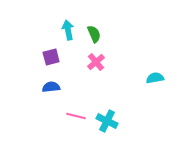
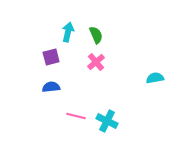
cyan arrow: moved 2 px down; rotated 24 degrees clockwise
green semicircle: moved 2 px right, 1 px down
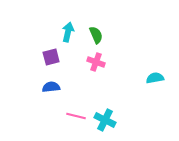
pink cross: rotated 30 degrees counterclockwise
cyan cross: moved 2 px left, 1 px up
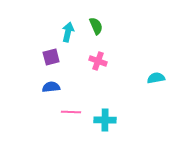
green semicircle: moved 9 px up
pink cross: moved 2 px right, 1 px up
cyan semicircle: moved 1 px right
pink line: moved 5 px left, 4 px up; rotated 12 degrees counterclockwise
cyan cross: rotated 25 degrees counterclockwise
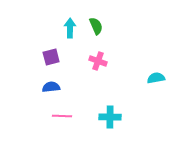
cyan arrow: moved 2 px right, 4 px up; rotated 12 degrees counterclockwise
pink line: moved 9 px left, 4 px down
cyan cross: moved 5 px right, 3 px up
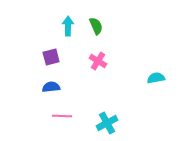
cyan arrow: moved 2 px left, 2 px up
pink cross: rotated 12 degrees clockwise
cyan cross: moved 3 px left, 6 px down; rotated 30 degrees counterclockwise
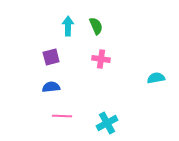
pink cross: moved 3 px right, 2 px up; rotated 24 degrees counterclockwise
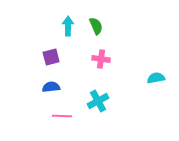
cyan cross: moved 9 px left, 22 px up
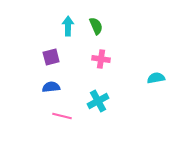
pink line: rotated 12 degrees clockwise
